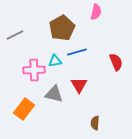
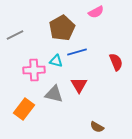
pink semicircle: rotated 49 degrees clockwise
cyan triangle: moved 1 px right; rotated 24 degrees clockwise
brown semicircle: moved 2 px right, 4 px down; rotated 64 degrees counterclockwise
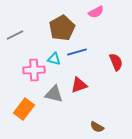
cyan triangle: moved 2 px left, 2 px up
red triangle: rotated 42 degrees clockwise
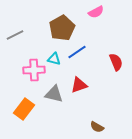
blue line: rotated 18 degrees counterclockwise
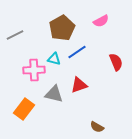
pink semicircle: moved 5 px right, 9 px down
